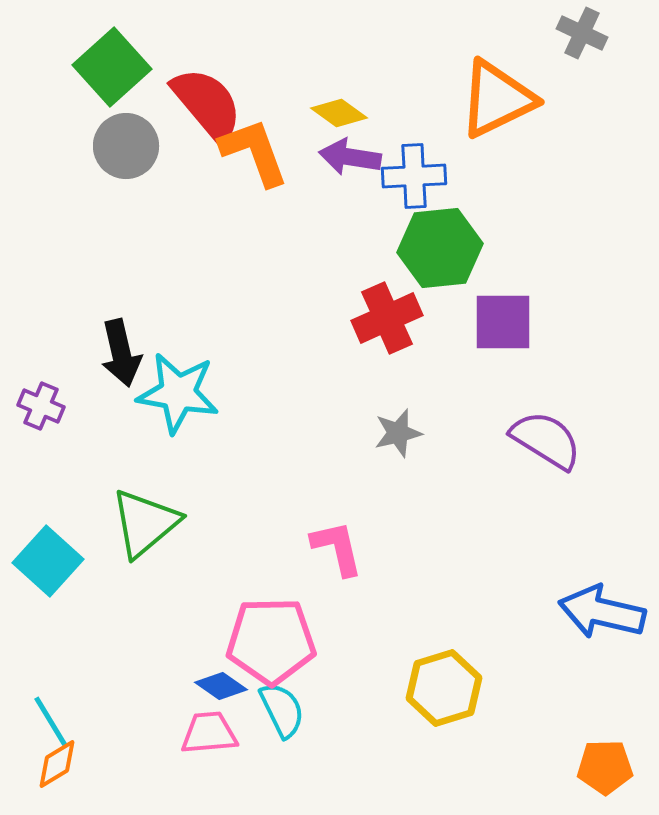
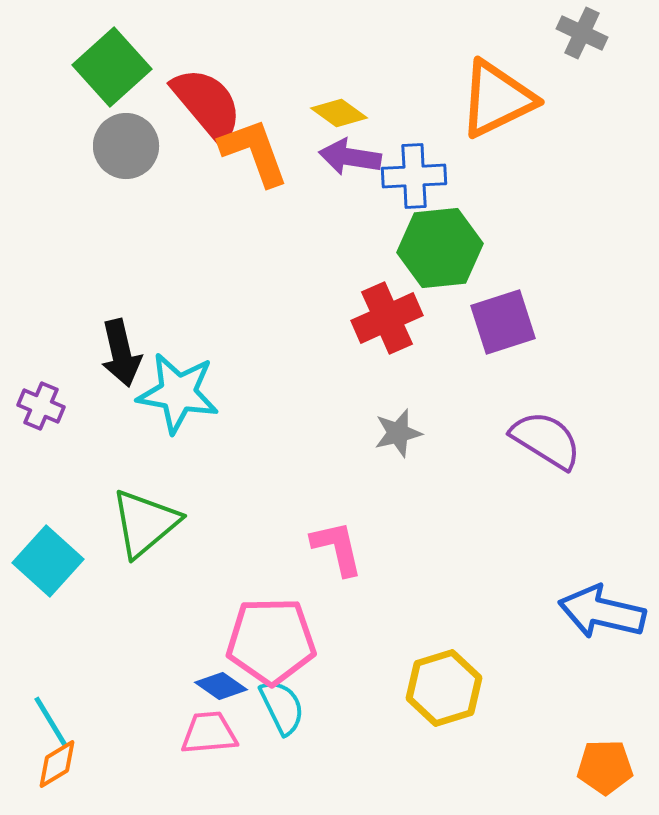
purple square: rotated 18 degrees counterclockwise
cyan semicircle: moved 3 px up
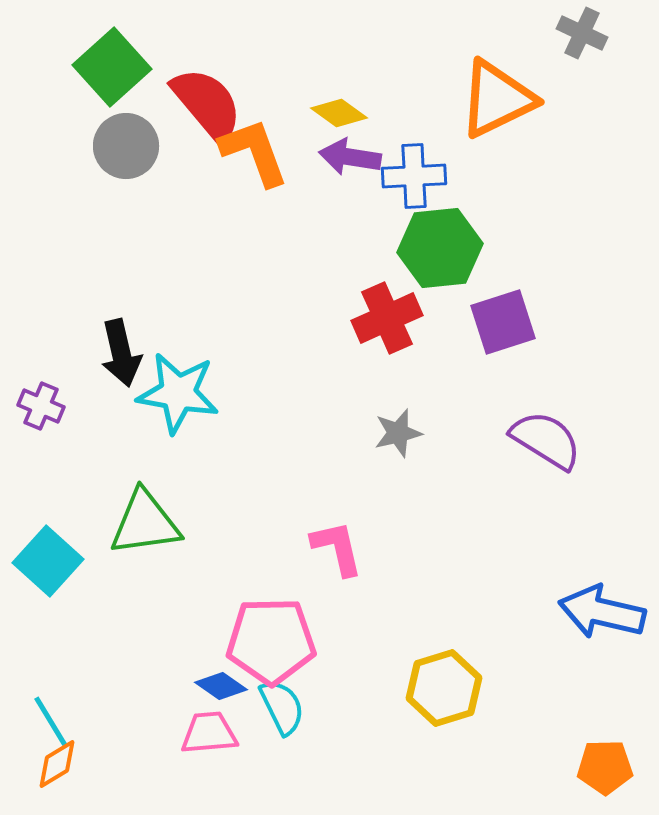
green triangle: rotated 32 degrees clockwise
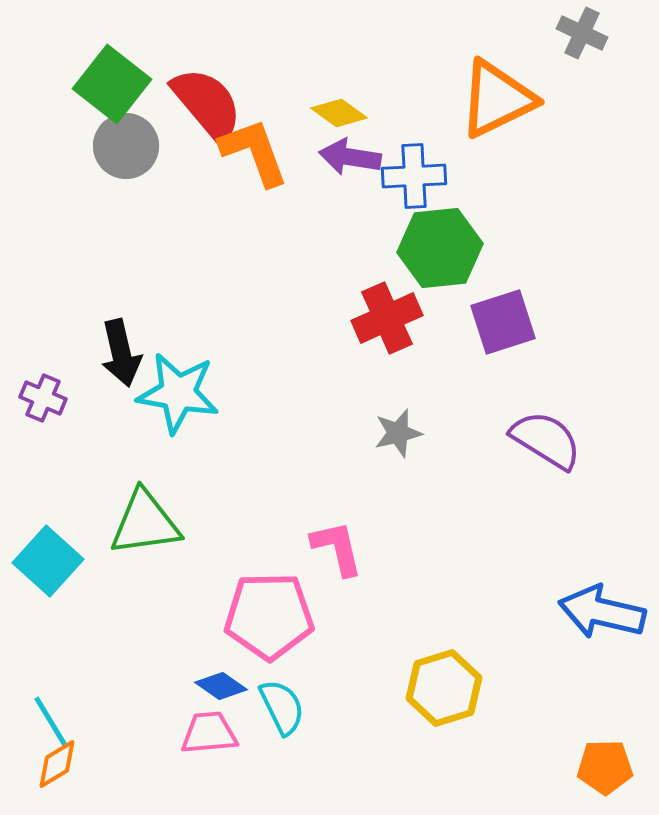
green square: moved 17 px down; rotated 10 degrees counterclockwise
purple cross: moved 2 px right, 8 px up
pink pentagon: moved 2 px left, 25 px up
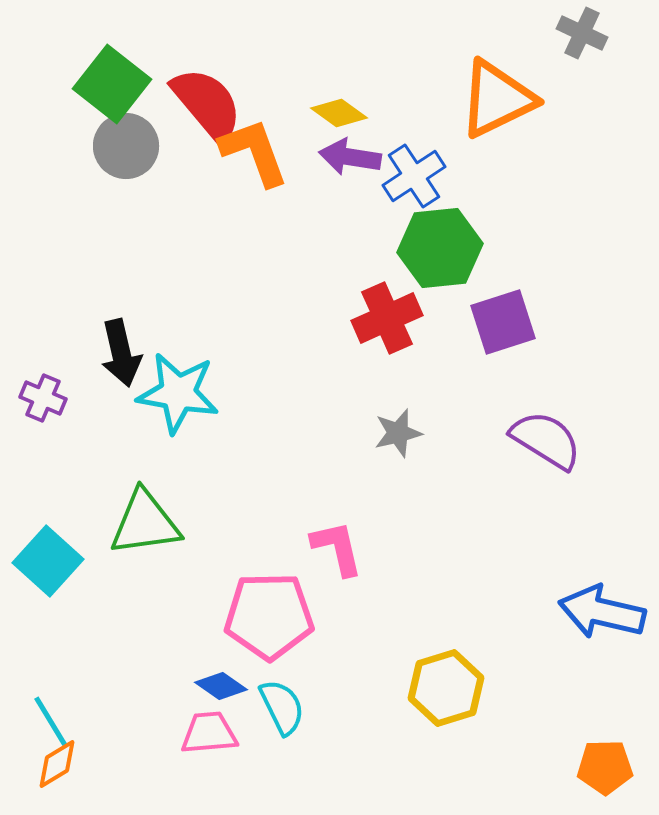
blue cross: rotated 30 degrees counterclockwise
yellow hexagon: moved 2 px right
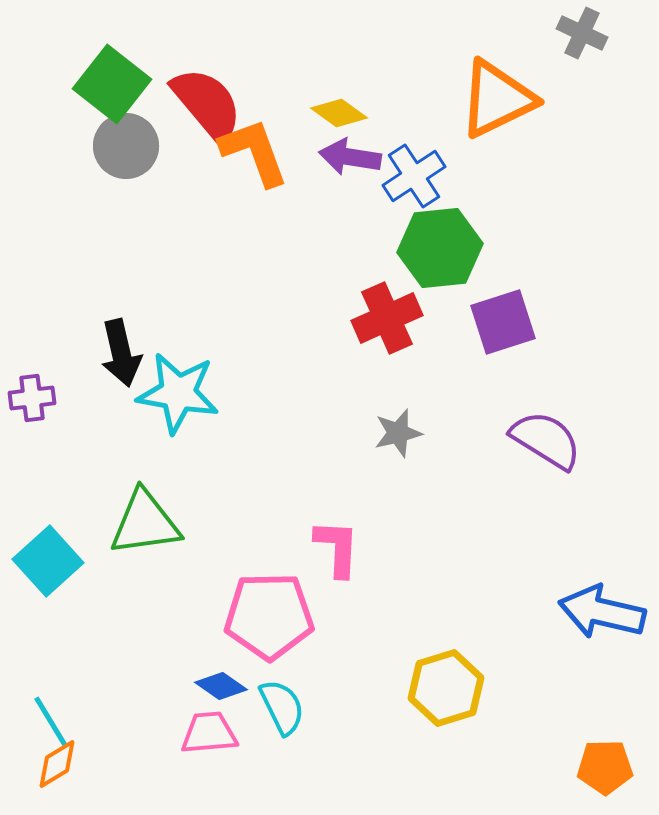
purple cross: moved 11 px left; rotated 30 degrees counterclockwise
pink L-shape: rotated 16 degrees clockwise
cyan square: rotated 6 degrees clockwise
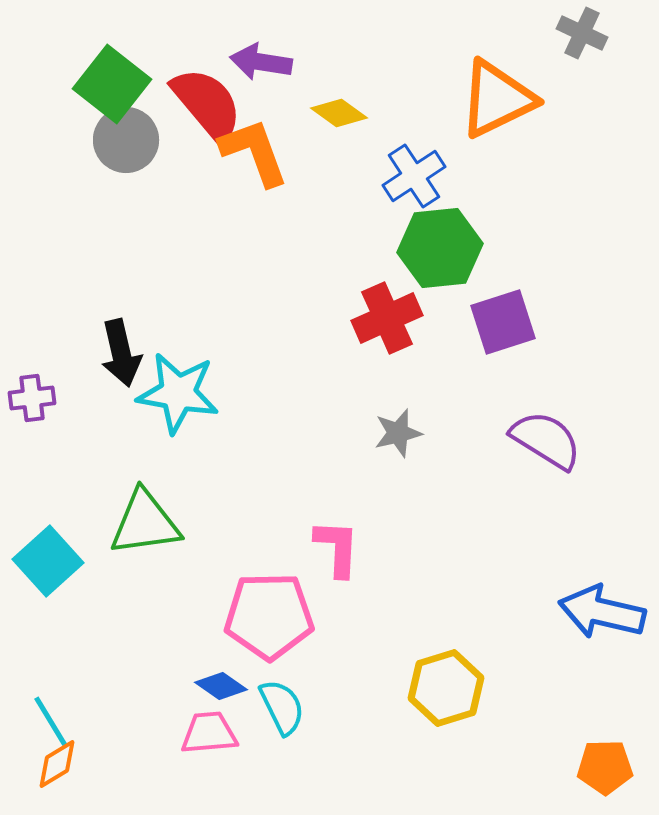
gray circle: moved 6 px up
purple arrow: moved 89 px left, 95 px up
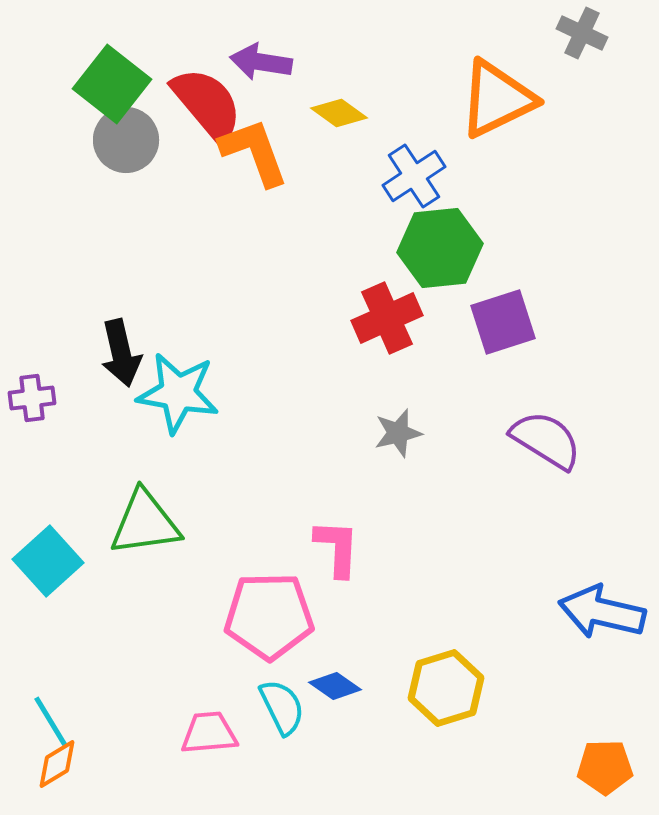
blue diamond: moved 114 px right
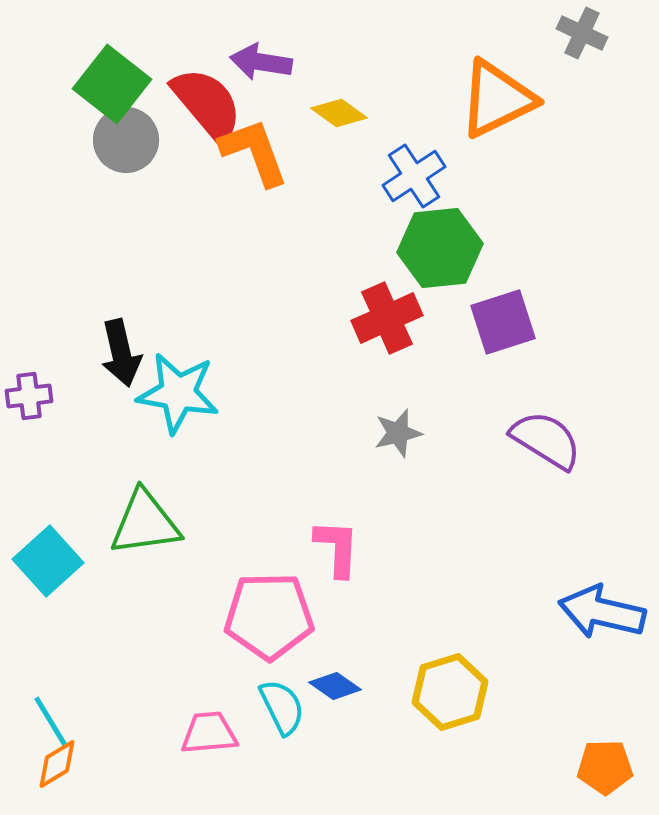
purple cross: moved 3 px left, 2 px up
yellow hexagon: moved 4 px right, 4 px down
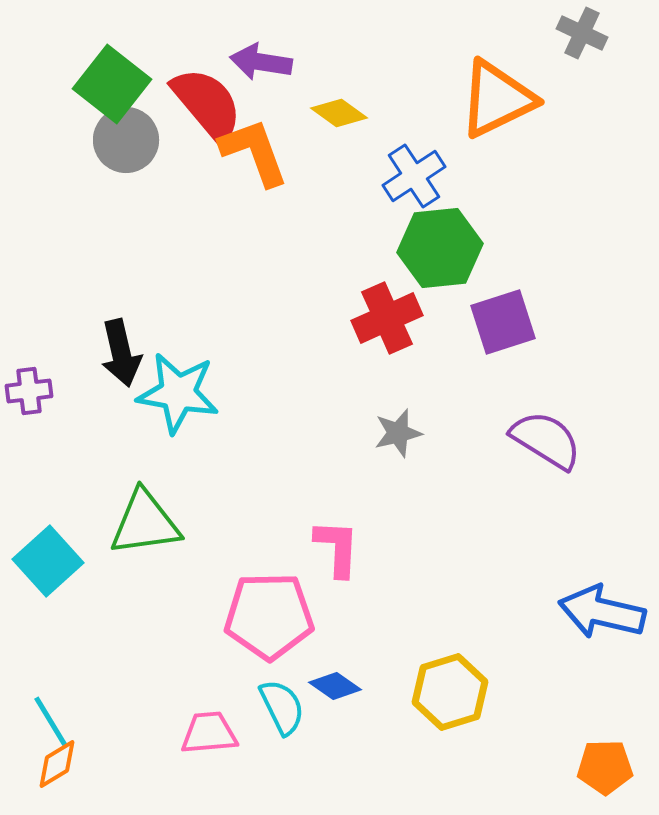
purple cross: moved 5 px up
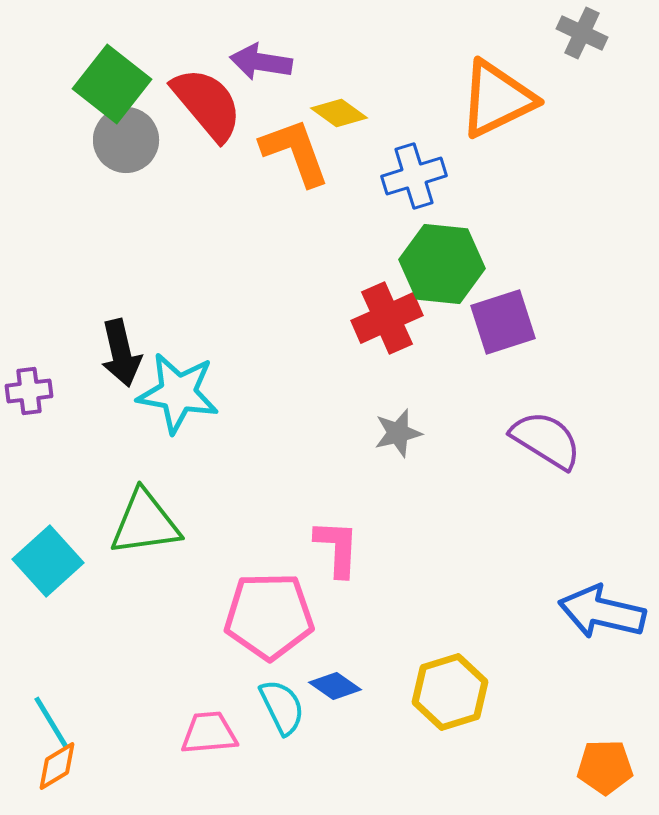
orange L-shape: moved 41 px right
blue cross: rotated 16 degrees clockwise
green hexagon: moved 2 px right, 16 px down; rotated 12 degrees clockwise
orange diamond: moved 2 px down
